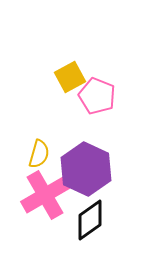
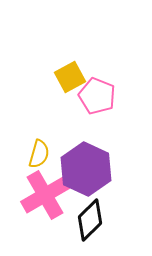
black diamond: rotated 9 degrees counterclockwise
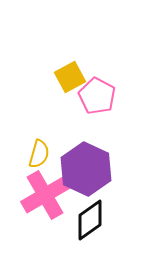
pink pentagon: rotated 6 degrees clockwise
black diamond: rotated 9 degrees clockwise
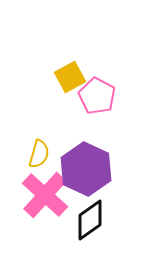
pink cross: rotated 18 degrees counterclockwise
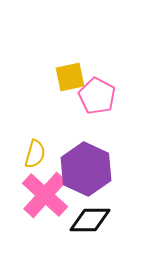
yellow square: rotated 16 degrees clockwise
yellow semicircle: moved 4 px left
black diamond: rotated 36 degrees clockwise
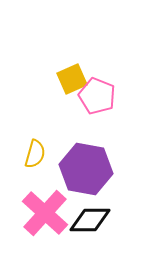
yellow square: moved 2 px right, 2 px down; rotated 12 degrees counterclockwise
pink pentagon: rotated 6 degrees counterclockwise
purple hexagon: rotated 15 degrees counterclockwise
pink cross: moved 18 px down
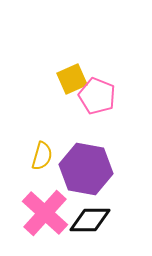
yellow semicircle: moved 7 px right, 2 px down
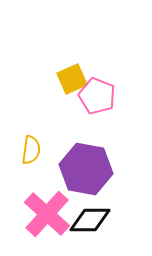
yellow semicircle: moved 11 px left, 6 px up; rotated 8 degrees counterclockwise
pink cross: moved 2 px right, 1 px down
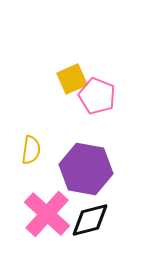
black diamond: rotated 15 degrees counterclockwise
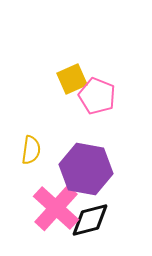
pink cross: moved 9 px right, 6 px up
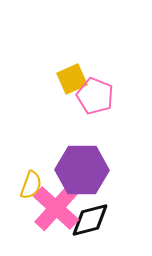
pink pentagon: moved 2 px left
yellow semicircle: moved 35 px down; rotated 12 degrees clockwise
purple hexagon: moved 4 px left, 1 px down; rotated 9 degrees counterclockwise
